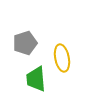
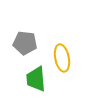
gray pentagon: rotated 25 degrees clockwise
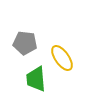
yellow ellipse: rotated 24 degrees counterclockwise
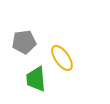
gray pentagon: moved 1 px left, 1 px up; rotated 15 degrees counterclockwise
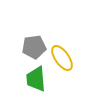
gray pentagon: moved 10 px right, 5 px down
